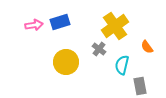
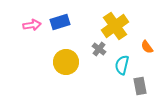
pink arrow: moved 2 px left
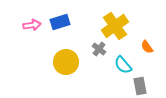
cyan semicircle: moved 1 px right; rotated 54 degrees counterclockwise
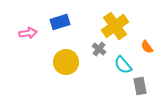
pink arrow: moved 4 px left, 8 px down
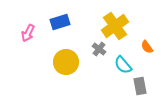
pink arrow: rotated 126 degrees clockwise
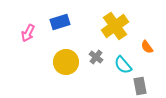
gray cross: moved 3 px left, 8 px down
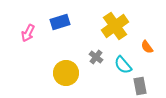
yellow circle: moved 11 px down
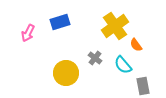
orange semicircle: moved 11 px left, 2 px up
gray cross: moved 1 px left, 1 px down
gray rectangle: moved 3 px right
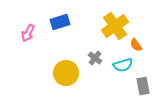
cyan semicircle: rotated 66 degrees counterclockwise
